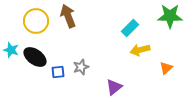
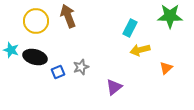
cyan rectangle: rotated 18 degrees counterclockwise
black ellipse: rotated 20 degrees counterclockwise
blue square: rotated 16 degrees counterclockwise
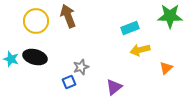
cyan rectangle: rotated 42 degrees clockwise
cyan star: moved 9 px down
blue square: moved 11 px right, 10 px down
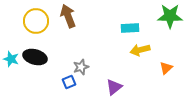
cyan rectangle: rotated 18 degrees clockwise
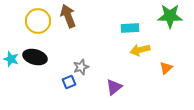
yellow circle: moved 2 px right
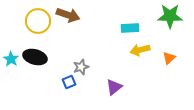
brown arrow: moved 1 px up; rotated 130 degrees clockwise
cyan star: rotated 14 degrees clockwise
orange triangle: moved 3 px right, 10 px up
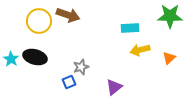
yellow circle: moved 1 px right
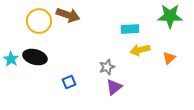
cyan rectangle: moved 1 px down
gray star: moved 26 px right
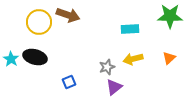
yellow circle: moved 1 px down
yellow arrow: moved 7 px left, 9 px down
